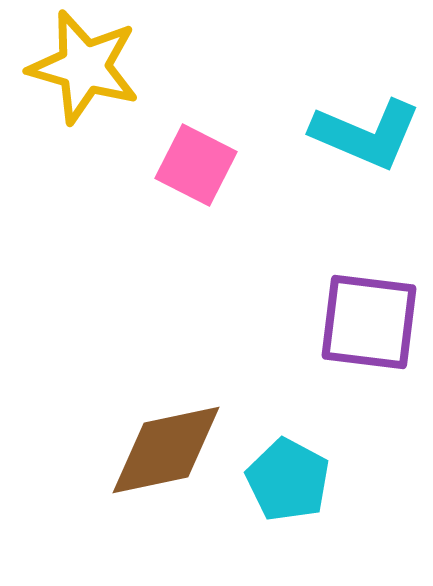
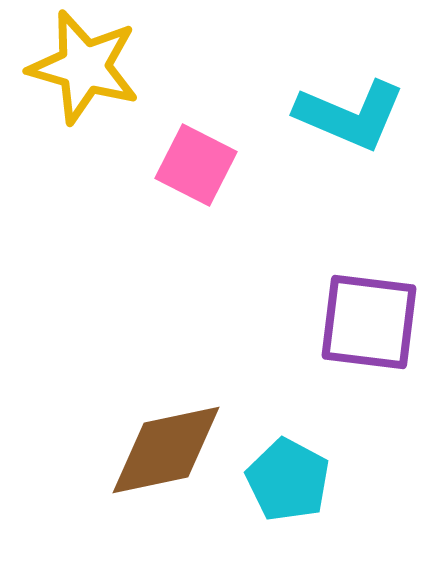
cyan L-shape: moved 16 px left, 19 px up
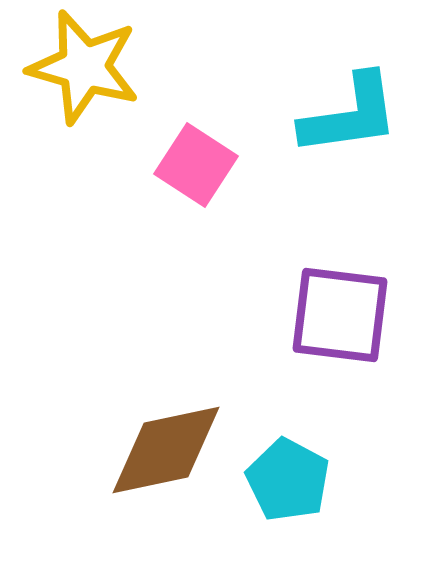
cyan L-shape: rotated 31 degrees counterclockwise
pink square: rotated 6 degrees clockwise
purple square: moved 29 px left, 7 px up
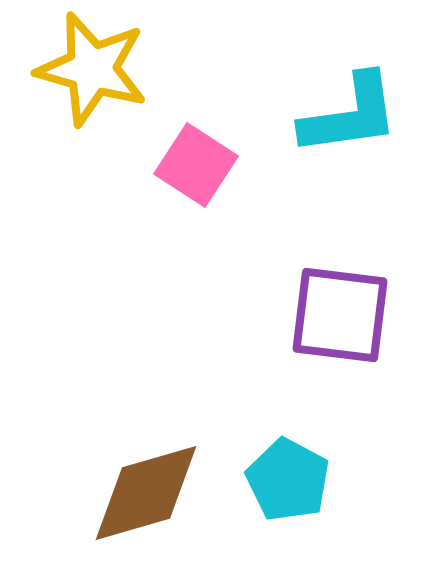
yellow star: moved 8 px right, 2 px down
brown diamond: moved 20 px left, 43 px down; rotated 4 degrees counterclockwise
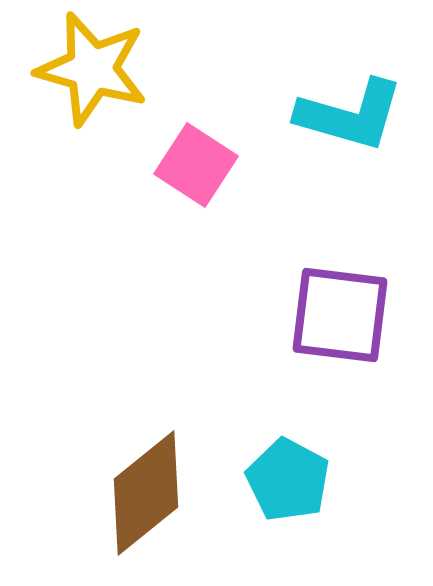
cyan L-shape: rotated 24 degrees clockwise
brown diamond: rotated 23 degrees counterclockwise
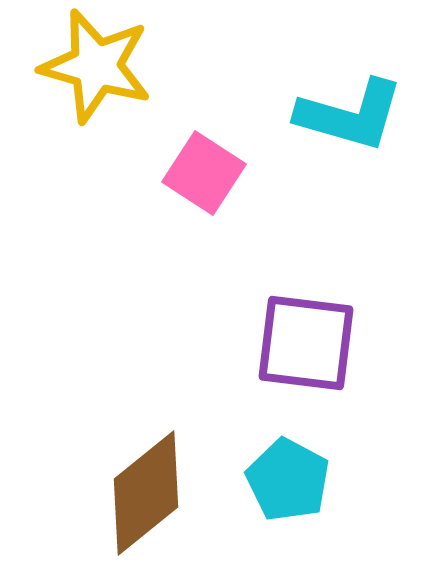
yellow star: moved 4 px right, 3 px up
pink square: moved 8 px right, 8 px down
purple square: moved 34 px left, 28 px down
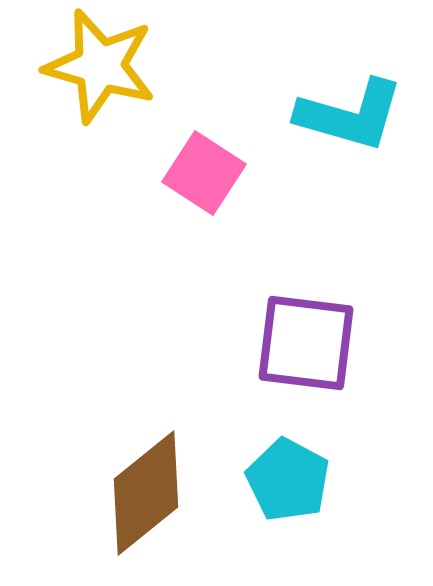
yellow star: moved 4 px right
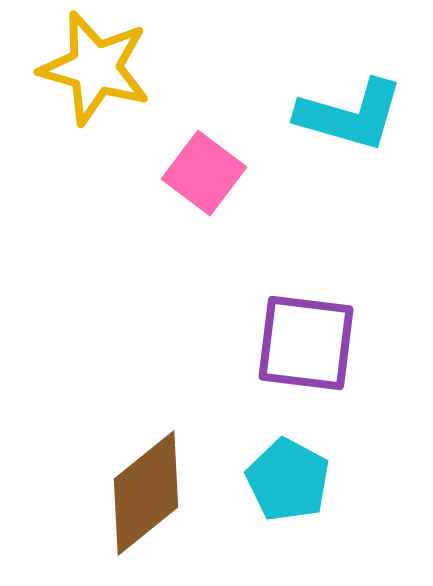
yellow star: moved 5 px left, 2 px down
pink square: rotated 4 degrees clockwise
